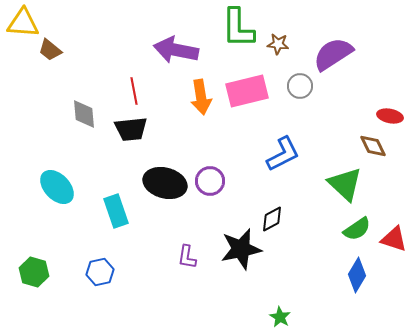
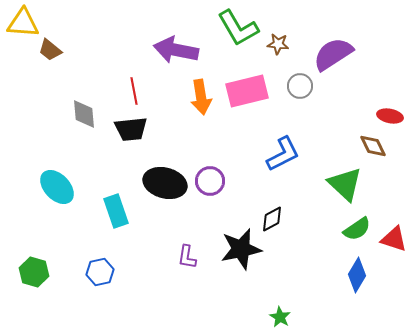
green L-shape: rotated 30 degrees counterclockwise
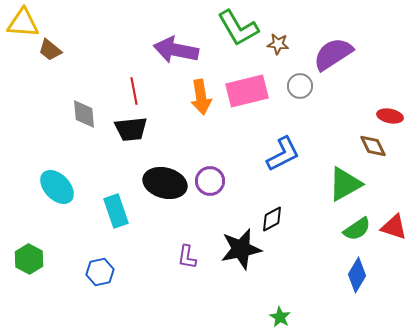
green triangle: rotated 48 degrees clockwise
red triangle: moved 12 px up
green hexagon: moved 5 px left, 13 px up; rotated 12 degrees clockwise
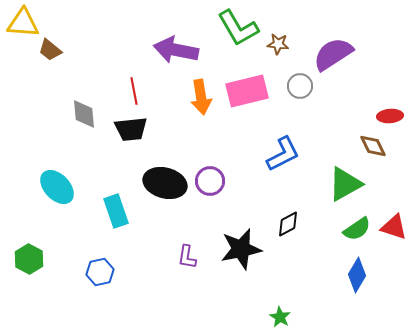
red ellipse: rotated 15 degrees counterclockwise
black diamond: moved 16 px right, 5 px down
